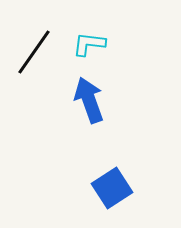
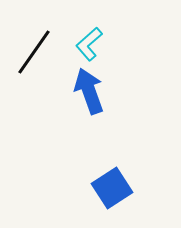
cyan L-shape: rotated 48 degrees counterclockwise
blue arrow: moved 9 px up
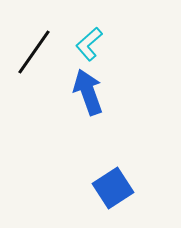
blue arrow: moved 1 px left, 1 px down
blue square: moved 1 px right
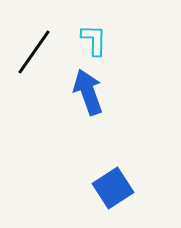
cyan L-shape: moved 5 px right, 4 px up; rotated 132 degrees clockwise
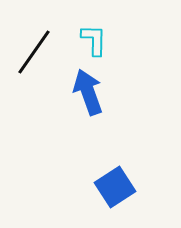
blue square: moved 2 px right, 1 px up
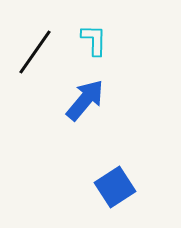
black line: moved 1 px right
blue arrow: moved 3 px left, 8 px down; rotated 60 degrees clockwise
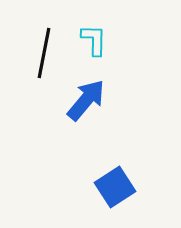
black line: moved 9 px right, 1 px down; rotated 24 degrees counterclockwise
blue arrow: moved 1 px right
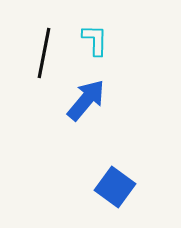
cyan L-shape: moved 1 px right
blue square: rotated 21 degrees counterclockwise
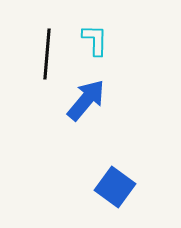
black line: moved 3 px right, 1 px down; rotated 6 degrees counterclockwise
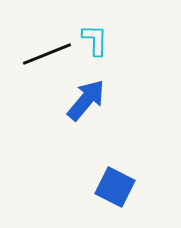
black line: rotated 63 degrees clockwise
blue square: rotated 9 degrees counterclockwise
